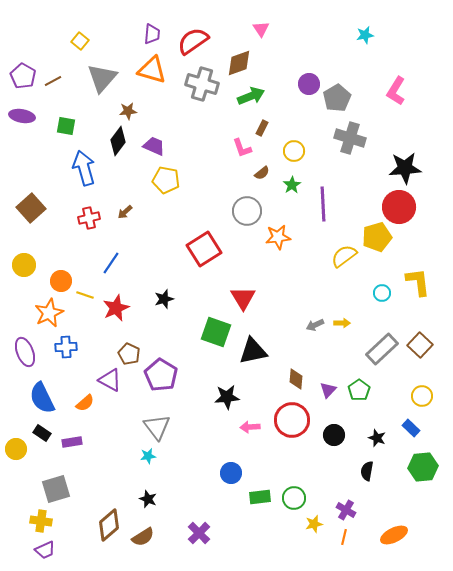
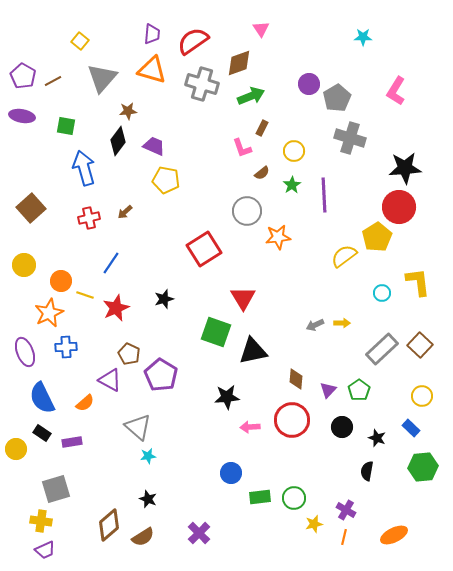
cyan star at (365, 35): moved 2 px left, 2 px down; rotated 12 degrees clockwise
purple line at (323, 204): moved 1 px right, 9 px up
yellow pentagon at (377, 237): rotated 16 degrees counterclockwise
gray triangle at (157, 427): moved 19 px left; rotated 12 degrees counterclockwise
black circle at (334, 435): moved 8 px right, 8 px up
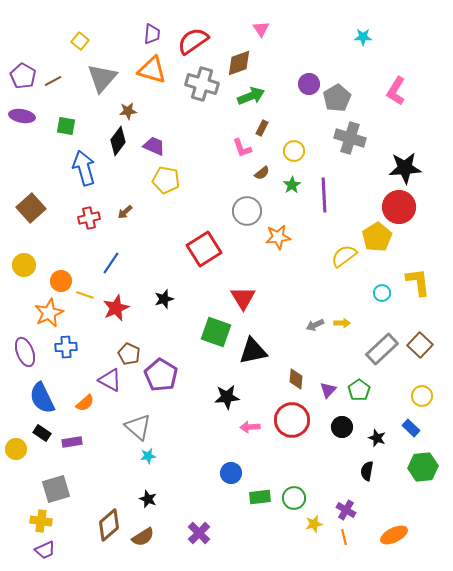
orange line at (344, 537): rotated 28 degrees counterclockwise
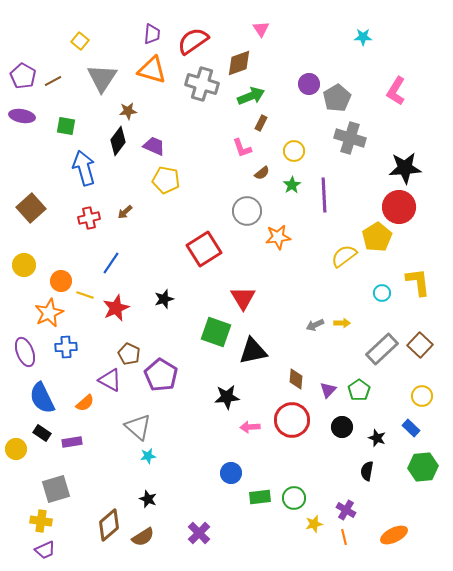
gray triangle at (102, 78): rotated 8 degrees counterclockwise
brown rectangle at (262, 128): moved 1 px left, 5 px up
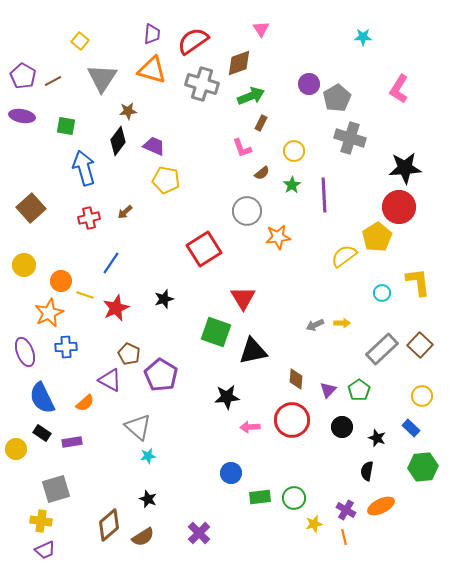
pink L-shape at (396, 91): moved 3 px right, 2 px up
orange ellipse at (394, 535): moved 13 px left, 29 px up
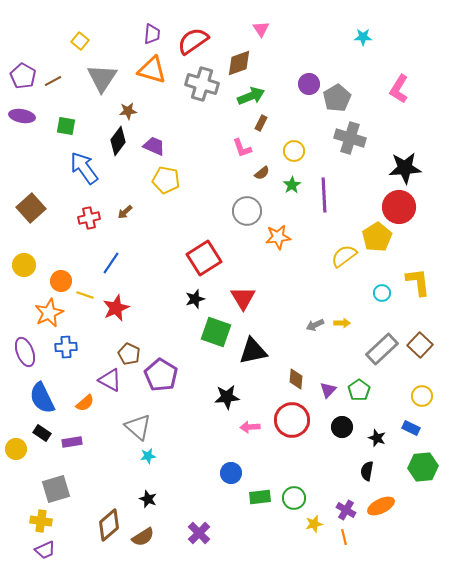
blue arrow at (84, 168): rotated 20 degrees counterclockwise
red square at (204, 249): moved 9 px down
black star at (164, 299): moved 31 px right
blue rectangle at (411, 428): rotated 18 degrees counterclockwise
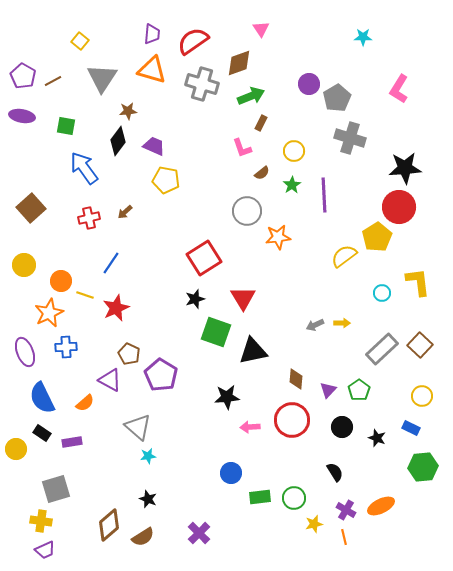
black semicircle at (367, 471): moved 32 px left, 1 px down; rotated 138 degrees clockwise
